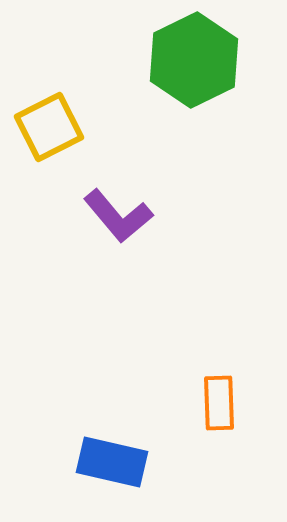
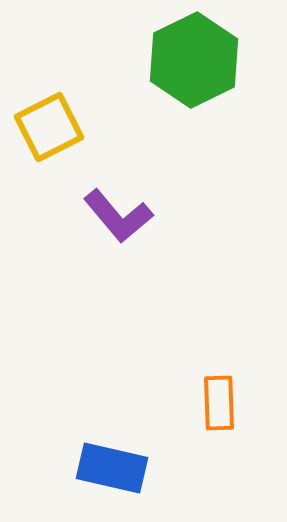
blue rectangle: moved 6 px down
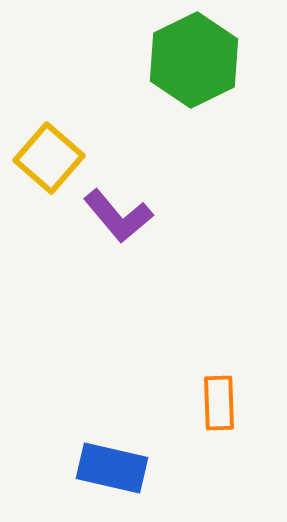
yellow square: moved 31 px down; rotated 22 degrees counterclockwise
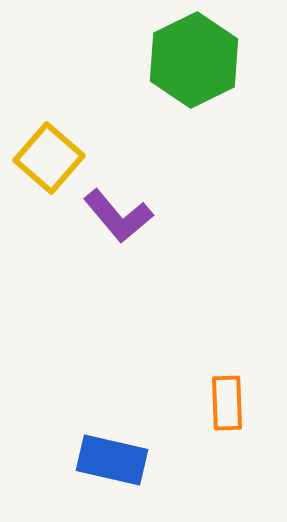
orange rectangle: moved 8 px right
blue rectangle: moved 8 px up
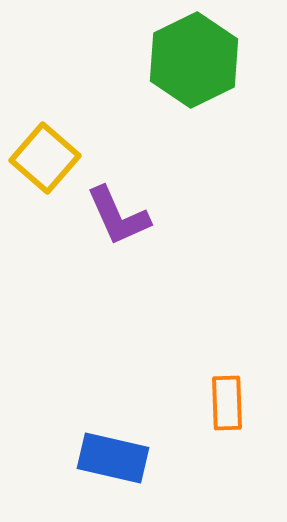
yellow square: moved 4 px left
purple L-shape: rotated 16 degrees clockwise
blue rectangle: moved 1 px right, 2 px up
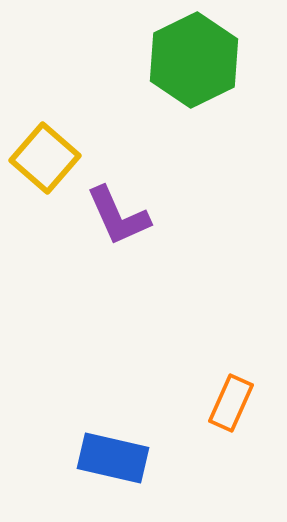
orange rectangle: moved 4 px right; rotated 26 degrees clockwise
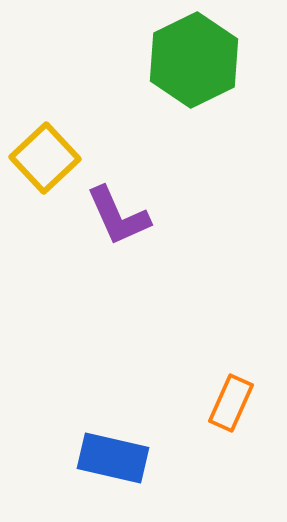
yellow square: rotated 6 degrees clockwise
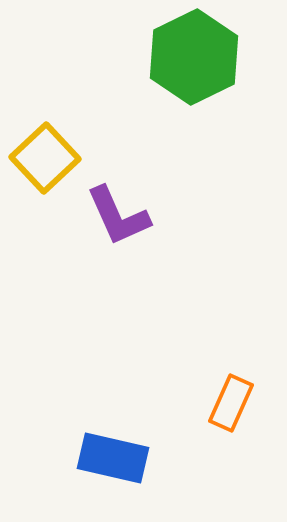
green hexagon: moved 3 px up
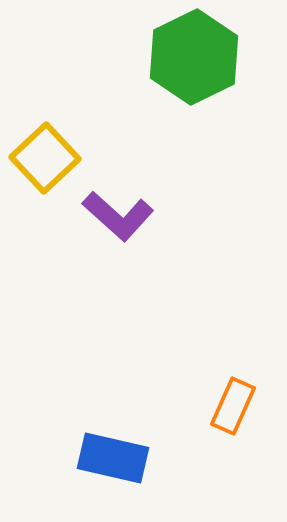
purple L-shape: rotated 24 degrees counterclockwise
orange rectangle: moved 2 px right, 3 px down
